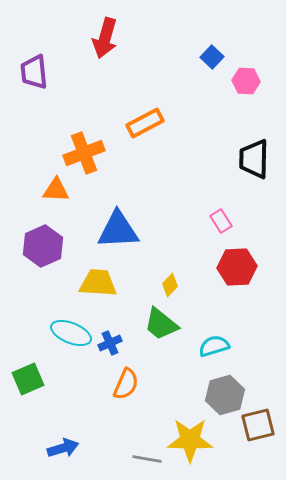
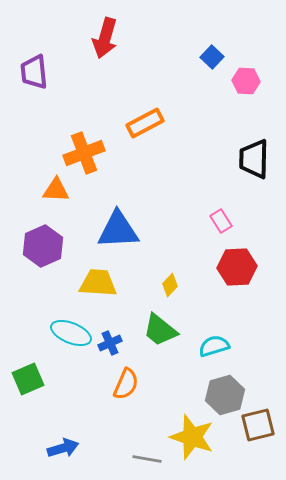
green trapezoid: moved 1 px left, 6 px down
yellow star: moved 2 px right, 3 px up; rotated 18 degrees clockwise
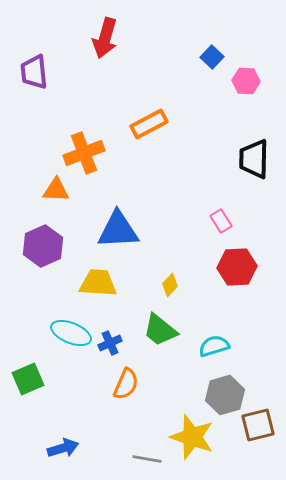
orange rectangle: moved 4 px right, 1 px down
